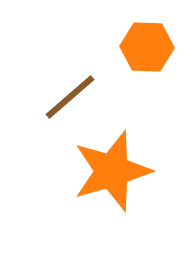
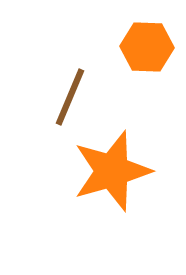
brown line: rotated 26 degrees counterclockwise
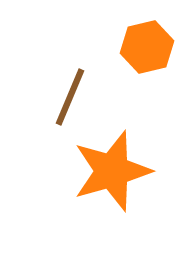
orange hexagon: rotated 15 degrees counterclockwise
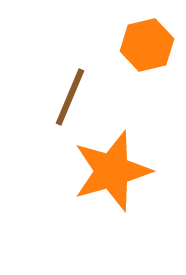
orange hexagon: moved 2 px up
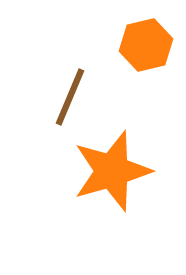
orange hexagon: moved 1 px left
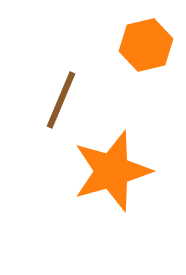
brown line: moved 9 px left, 3 px down
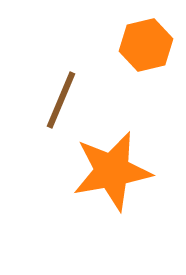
orange star: rotated 6 degrees clockwise
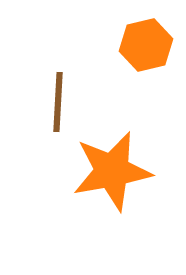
brown line: moved 3 px left, 2 px down; rotated 20 degrees counterclockwise
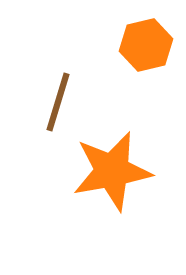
brown line: rotated 14 degrees clockwise
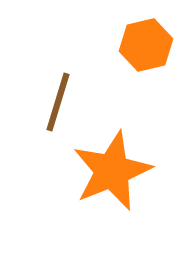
orange star: rotated 12 degrees counterclockwise
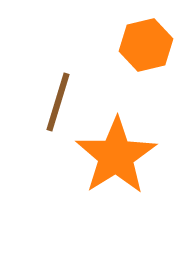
orange star: moved 4 px right, 15 px up; rotated 10 degrees counterclockwise
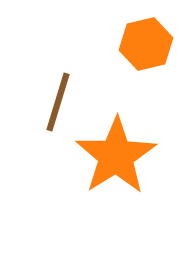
orange hexagon: moved 1 px up
